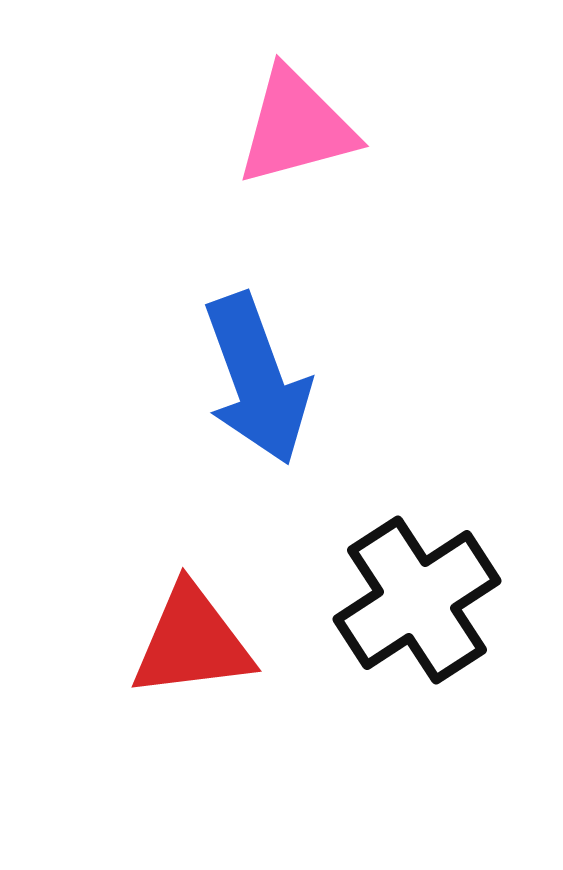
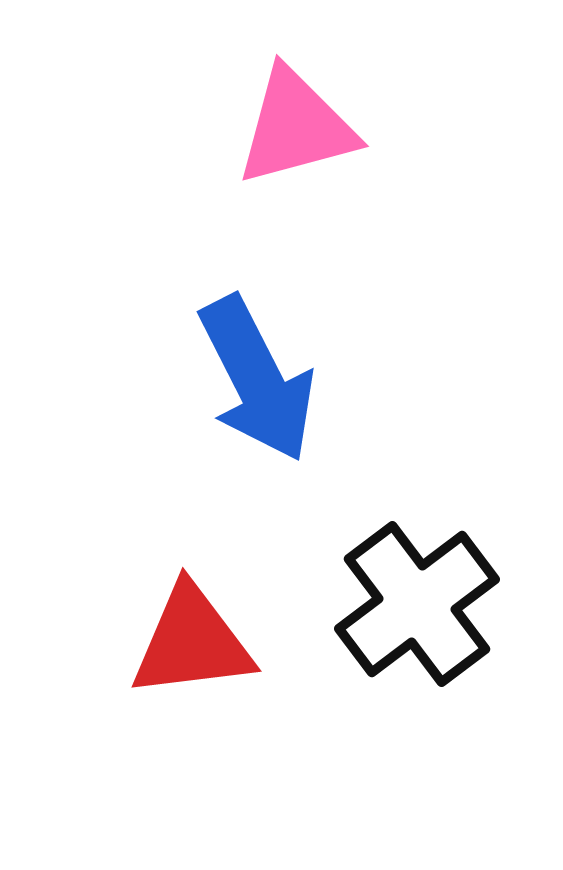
blue arrow: rotated 7 degrees counterclockwise
black cross: moved 4 px down; rotated 4 degrees counterclockwise
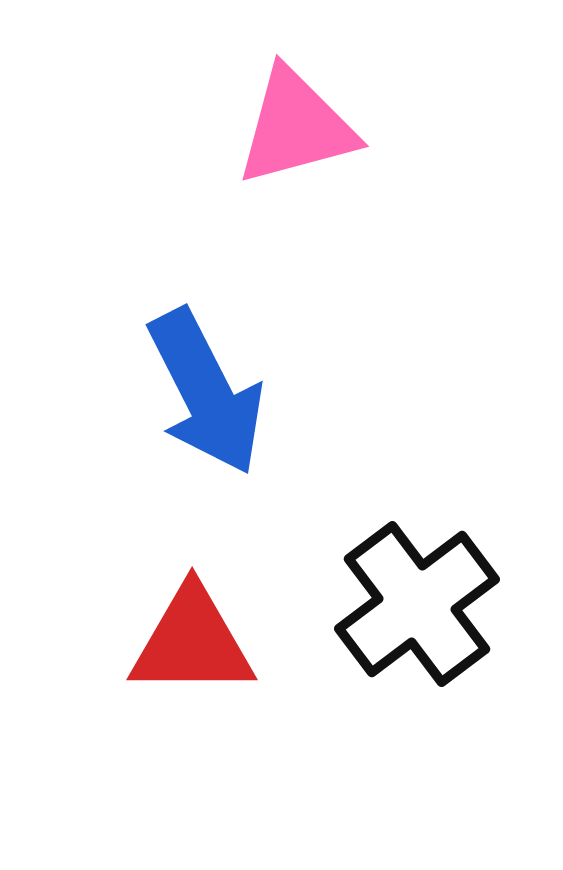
blue arrow: moved 51 px left, 13 px down
red triangle: rotated 7 degrees clockwise
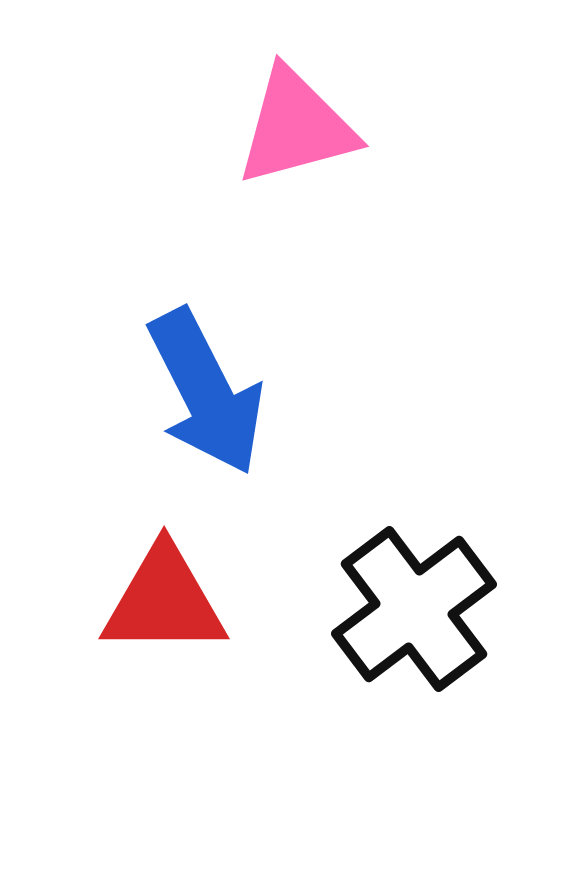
black cross: moved 3 px left, 5 px down
red triangle: moved 28 px left, 41 px up
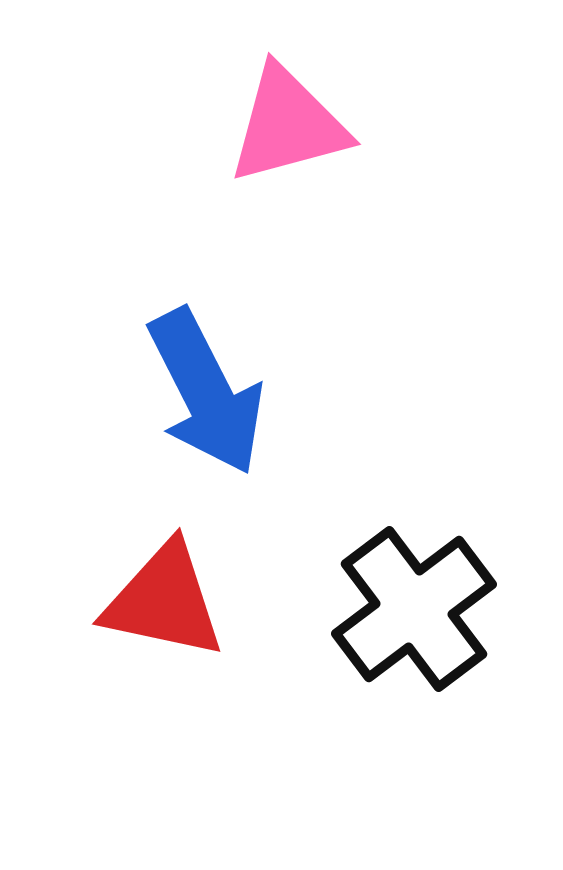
pink triangle: moved 8 px left, 2 px up
red triangle: rotated 12 degrees clockwise
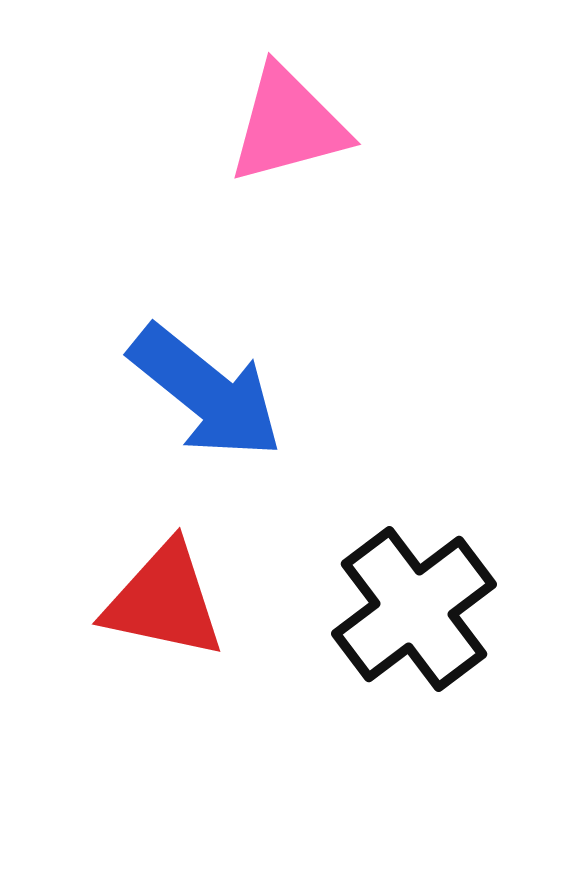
blue arrow: rotated 24 degrees counterclockwise
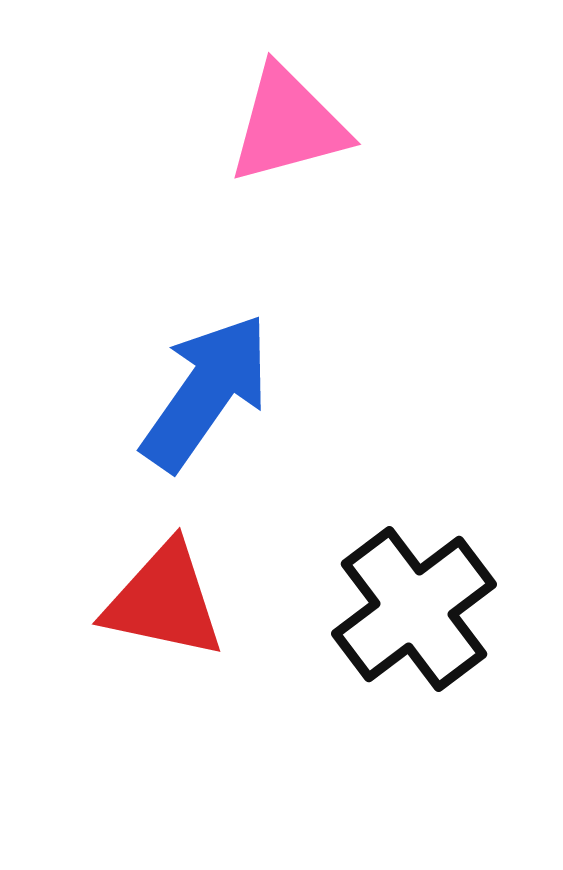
blue arrow: rotated 94 degrees counterclockwise
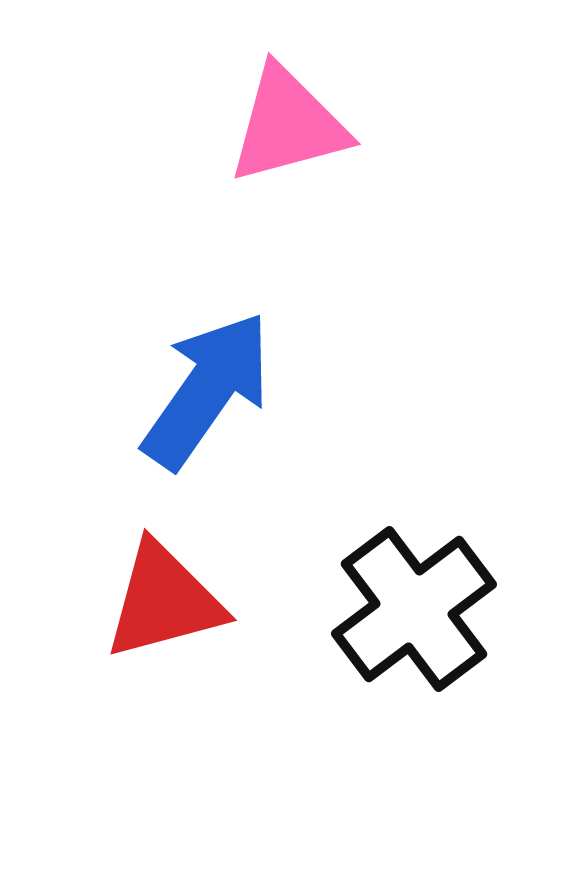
blue arrow: moved 1 px right, 2 px up
red triangle: rotated 27 degrees counterclockwise
